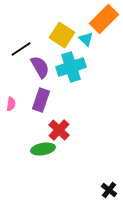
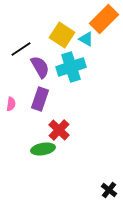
cyan triangle: rotated 14 degrees counterclockwise
purple rectangle: moved 1 px left, 1 px up
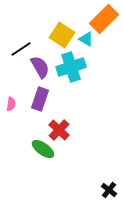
green ellipse: rotated 45 degrees clockwise
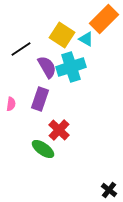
purple semicircle: moved 7 px right
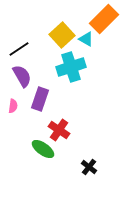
yellow square: rotated 15 degrees clockwise
black line: moved 2 px left
purple semicircle: moved 25 px left, 9 px down
pink semicircle: moved 2 px right, 2 px down
red cross: rotated 10 degrees counterclockwise
black cross: moved 20 px left, 23 px up
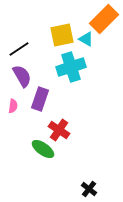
yellow square: rotated 30 degrees clockwise
black cross: moved 22 px down
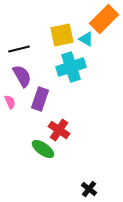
black line: rotated 20 degrees clockwise
pink semicircle: moved 3 px left, 4 px up; rotated 32 degrees counterclockwise
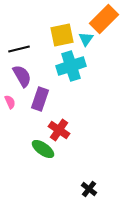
cyan triangle: rotated 35 degrees clockwise
cyan cross: moved 1 px up
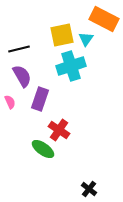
orange rectangle: rotated 72 degrees clockwise
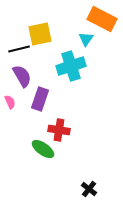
orange rectangle: moved 2 px left
yellow square: moved 22 px left, 1 px up
red cross: rotated 25 degrees counterclockwise
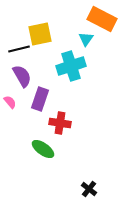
pink semicircle: rotated 16 degrees counterclockwise
red cross: moved 1 px right, 7 px up
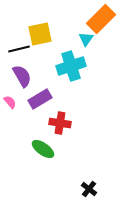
orange rectangle: moved 1 px left; rotated 72 degrees counterclockwise
purple rectangle: rotated 40 degrees clockwise
